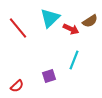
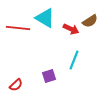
cyan triangle: moved 5 px left; rotated 45 degrees counterclockwise
red line: rotated 45 degrees counterclockwise
red semicircle: moved 1 px left, 1 px up
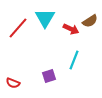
cyan triangle: rotated 30 degrees clockwise
red line: rotated 55 degrees counterclockwise
red semicircle: moved 3 px left, 2 px up; rotated 64 degrees clockwise
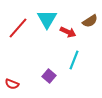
cyan triangle: moved 2 px right, 1 px down
red arrow: moved 3 px left, 3 px down
purple square: rotated 32 degrees counterclockwise
red semicircle: moved 1 px left, 1 px down
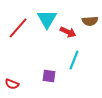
brown semicircle: rotated 28 degrees clockwise
purple square: rotated 32 degrees counterclockwise
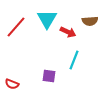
red line: moved 2 px left, 1 px up
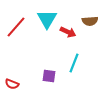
cyan line: moved 3 px down
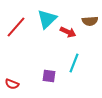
cyan triangle: rotated 15 degrees clockwise
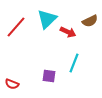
brown semicircle: rotated 21 degrees counterclockwise
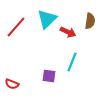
brown semicircle: rotated 56 degrees counterclockwise
cyan line: moved 2 px left, 1 px up
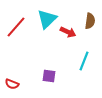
cyan line: moved 12 px right, 1 px up
